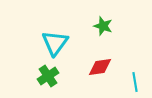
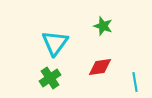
green cross: moved 2 px right, 2 px down
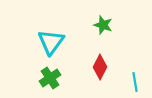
green star: moved 1 px up
cyan triangle: moved 4 px left, 1 px up
red diamond: rotated 55 degrees counterclockwise
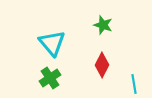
cyan triangle: moved 1 px right, 1 px down; rotated 16 degrees counterclockwise
red diamond: moved 2 px right, 2 px up
cyan line: moved 1 px left, 2 px down
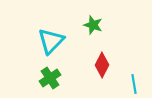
green star: moved 10 px left
cyan triangle: moved 1 px left, 2 px up; rotated 24 degrees clockwise
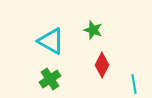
green star: moved 5 px down
cyan triangle: rotated 44 degrees counterclockwise
green cross: moved 1 px down
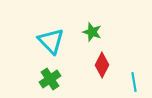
green star: moved 1 px left, 2 px down
cyan triangle: rotated 16 degrees clockwise
cyan line: moved 2 px up
